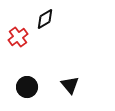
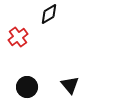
black diamond: moved 4 px right, 5 px up
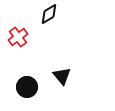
black triangle: moved 8 px left, 9 px up
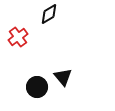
black triangle: moved 1 px right, 1 px down
black circle: moved 10 px right
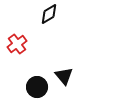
red cross: moved 1 px left, 7 px down
black triangle: moved 1 px right, 1 px up
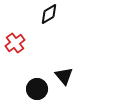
red cross: moved 2 px left, 1 px up
black circle: moved 2 px down
